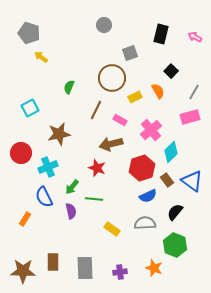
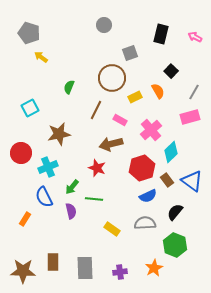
orange star at (154, 268): rotated 24 degrees clockwise
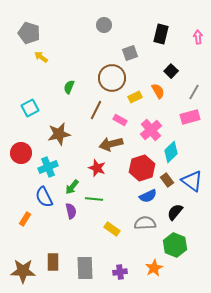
pink arrow at (195, 37): moved 3 px right; rotated 56 degrees clockwise
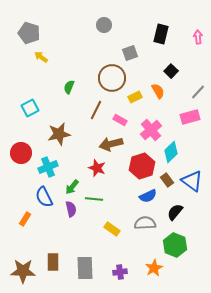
gray line at (194, 92): moved 4 px right; rotated 14 degrees clockwise
red hexagon at (142, 168): moved 2 px up
purple semicircle at (71, 211): moved 2 px up
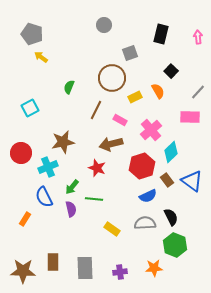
gray pentagon at (29, 33): moved 3 px right, 1 px down
pink rectangle at (190, 117): rotated 18 degrees clockwise
brown star at (59, 134): moved 4 px right, 8 px down
black semicircle at (175, 212): moved 4 px left, 5 px down; rotated 114 degrees clockwise
orange star at (154, 268): rotated 24 degrees clockwise
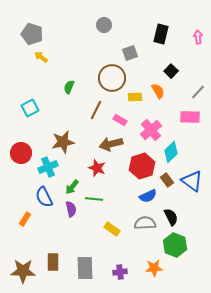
yellow rectangle at (135, 97): rotated 24 degrees clockwise
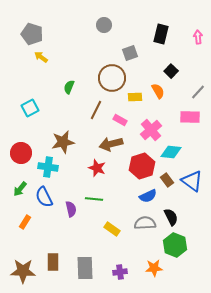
cyan diamond at (171, 152): rotated 50 degrees clockwise
cyan cross at (48, 167): rotated 30 degrees clockwise
green arrow at (72, 187): moved 52 px left, 2 px down
orange rectangle at (25, 219): moved 3 px down
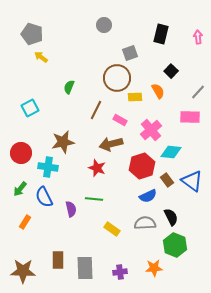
brown circle at (112, 78): moved 5 px right
brown rectangle at (53, 262): moved 5 px right, 2 px up
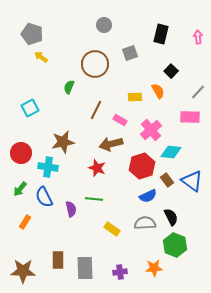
brown circle at (117, 78): moved 22 px left, 14 px up
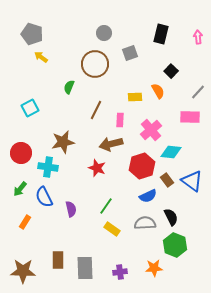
gray circle at (104, 25): moved 8 px down
pink rectangle at (120, 120): rotated 64 degrees clockwise
green line at (94, 199): moved 12 px right, 7 px down; rotated 60 degrees counterclockwise
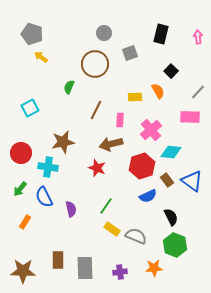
gray semicircle at (145, 223): moved 9 px left, 13 px down; rotated 25 degrees clockwise
